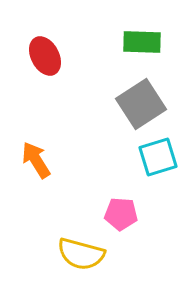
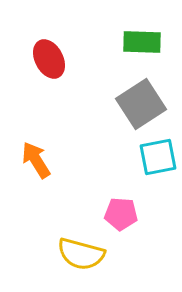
red ellipse: moved 4 px right, 3 px down
cyan square: rotated 6 degrees clockwise
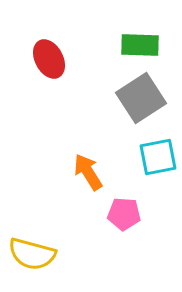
green rectangle: moved 2 px left, 3 px down
gray square: moved 6 px up
orange arrow: moved 52 px right, 12 px down
pink pentagon: moved 3 px right
yellow semicircle: moved 49 px left
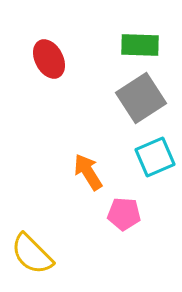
cyan square: moved 3 px left; rotated 12 degrees counterclockwise
yellow semicircle: rotated 30 degrees clockwise
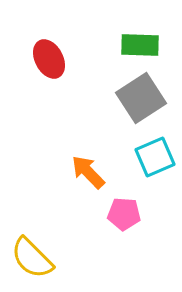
orange arrow: rotated 12 degrees counterclockwise
yellow semicircle: moved 4 px down
